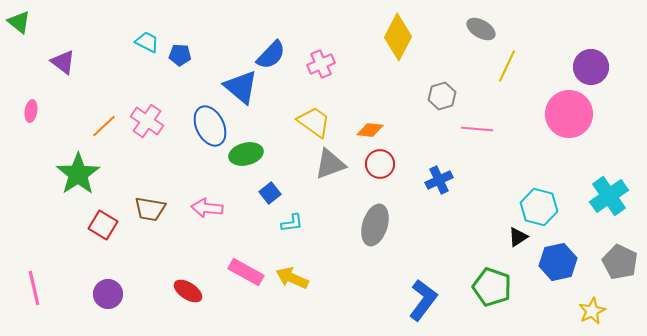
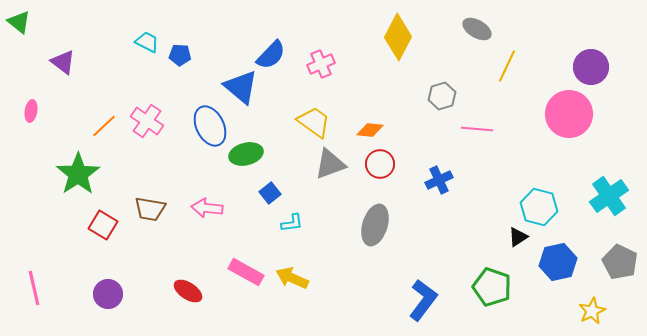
gray ellipse at (481, 29): moved 4 px left
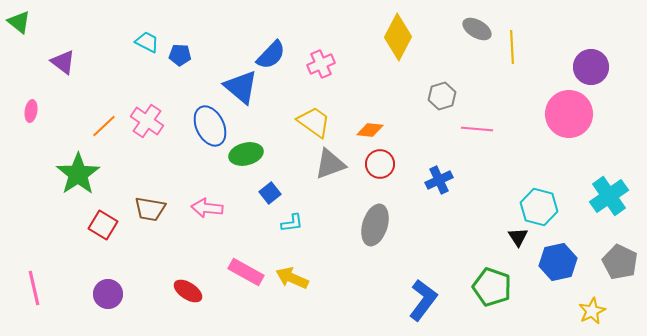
yellow line at (507, 66): moved 5 px right, 19 px up; rotated 28 degrees counterclockwise
black triangle at (518, 237): rotated 30 degrees counterclockwise
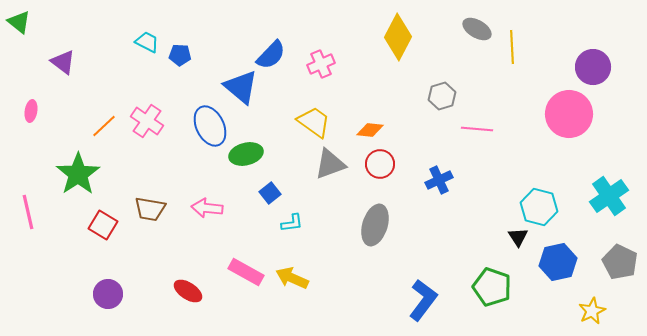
purple circle at (591, 67): moved 2 px right
pink line at (34, 288): moved 6 px left, 76 px up
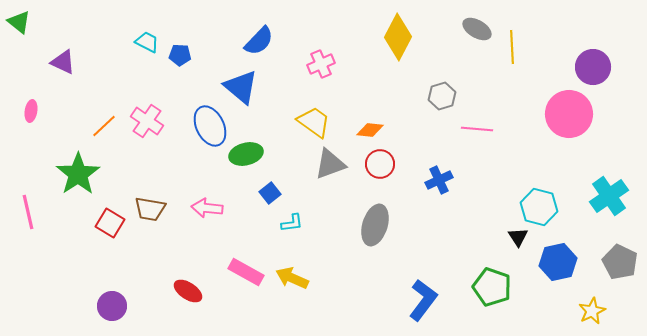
blue semicircle at (271, 55): moved 12 px left, 14 px up
purple triangle at (63, 62): rotated 12 degrees counterclockwise
red square at (103, 225): moved 7 px right, 2 px up
purple circle at (108, 294): moved 4 px right, 12 px down
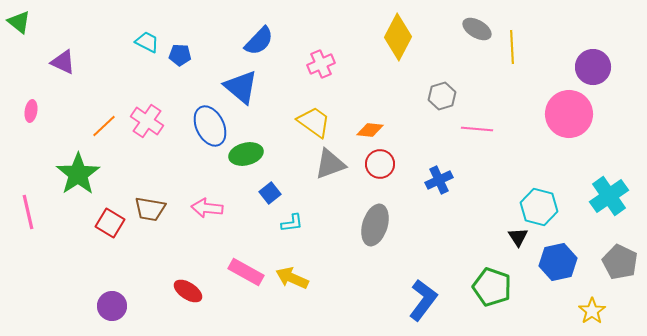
yellow star at (592, 311): rotated 8 degrees counterclockwise
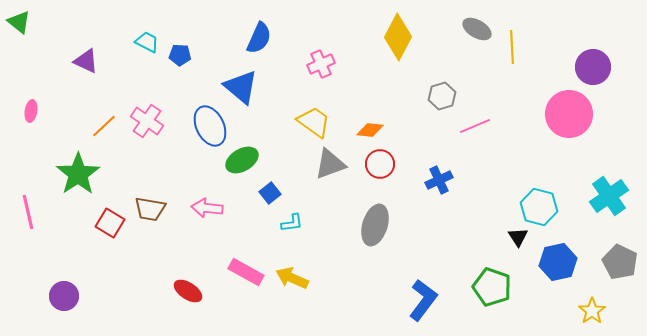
blue semicircle at (259, 41): moved 3 px up; rotated 20 degrees counterclockwise
purple triangle at (63, 62): moved 23 px right, 1 px up
pink line at (477, 129): moved 2 px left, 3 px up; rotated 28 degrees counterclockwise
green ellipse at (246, 154): moved 4 px left, 6 px down; rotated 16 degrees counterclockwise
purple circle at (112, 306): moved 48 px left, 10 px up
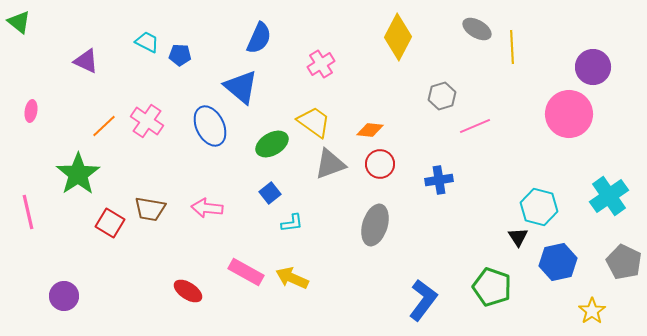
pink cross at (321, 64): rotated 8 degrees counterclockwise
green ellipse at (242, 160): moved 30 px right, 16 px up
blue cross at (439, 180): rotated 16 degrees clockwise
gray pentagon at (620, 262): moved 4 px right
